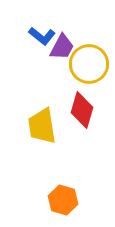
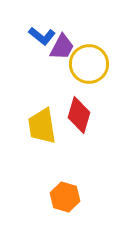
red diamond: moved 3 px left, 5 px down
orange hexagon: moved 2 px right, 3 px up
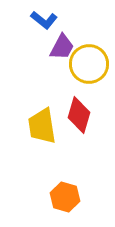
blue L-shape: moved 2 px right, 16 px up
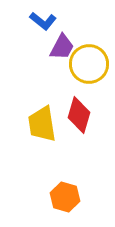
blue L-shape: moved 1 px left, 1 px down
yellow trapezoid: moved 2 px up
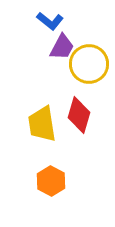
blue L-shape: moved 7 px right
orange hexagon: moved 14 px left, 16 px up; rotated 12 degrees clockwise
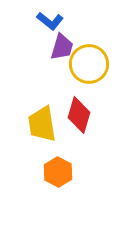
purple trapezoid: rotated 12 degrees counterclockwise
orange hexagon: moved 7 px right, 9 px up
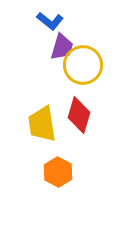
yellow circle: moved 6 px left, 1 px down
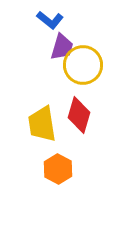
blue L-shape: moved 1 px up
orange hexagon: moved 3 px up
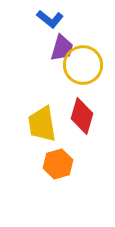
blue L-shape: moved 1 px up
purple trapezoid: moved 1 px down
red diamond: moved 3 px right, 1 px down
orange hexagon: moved 5 px up; rotated 16 degrees clockwise
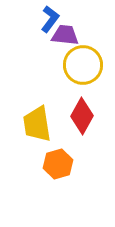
blue L-shape: rotated 92 degrees counterclockwise
purple trapezoid: moved 3 px right, 13 px up; rotated 100 degrees counterclockwise
red diamond: rotated 12 degrees clockwise
yellow trapezoid: moved 5 px left
